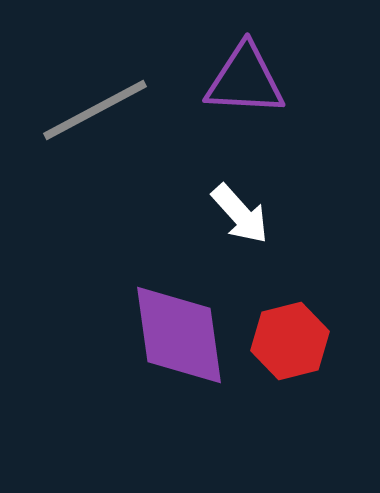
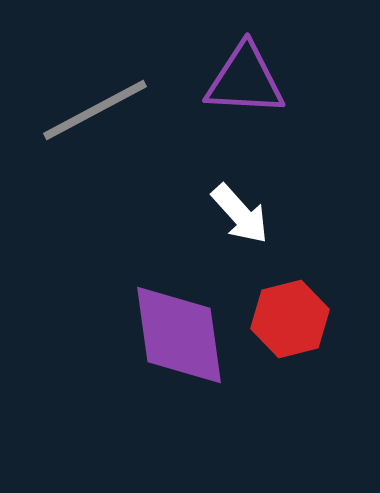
red hexagon: moved 22 px up
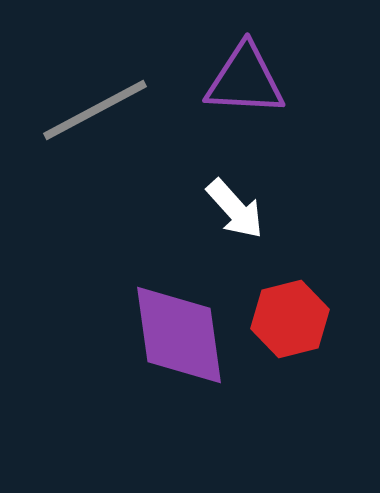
white arrow: moved 5 px left, 5 px up
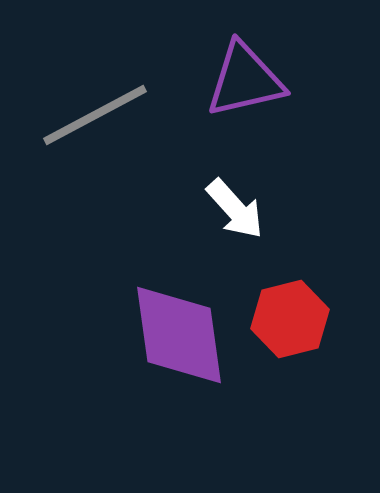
purple triangle: rotated 16 degrees counterclockwise
gray line: moved 5 px down
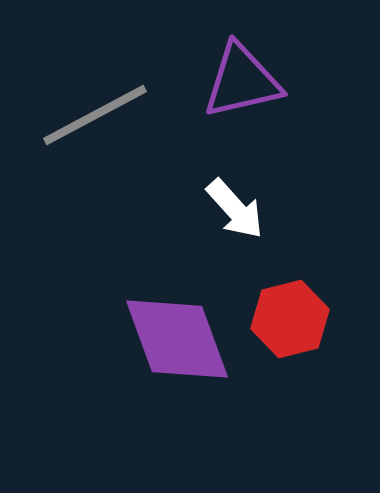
purple triangle: moved 3 px left, 1 px down
purple diamond: moved 2 px left, 4 px down; rotated 12 degrees counterclockwise
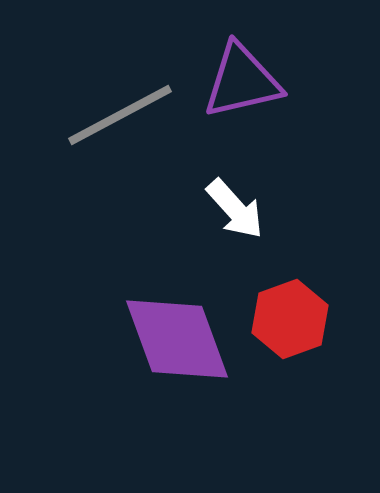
gray line: moved 25 px right
red hexagon: rotated 6 degrees counterclockwise
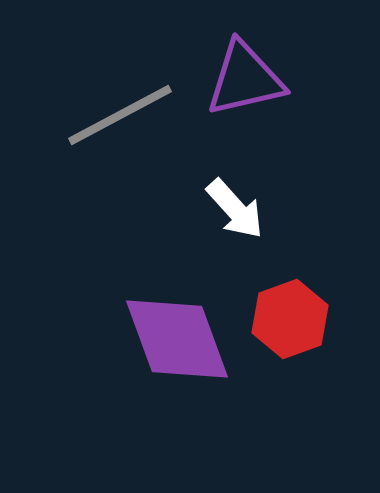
purple triangle: moved 3 px right, 2 px up
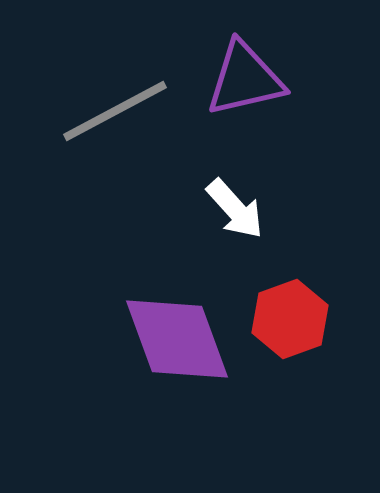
gray line: moved 5 px left, 4 px up
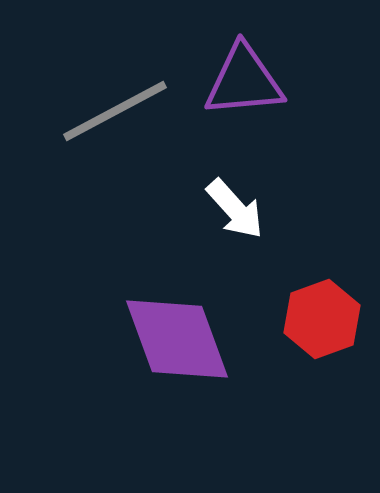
purple triangle: moved 1 px left, 2 px down; rotated 8 degrees clockwise
red hexagon: moved 32 px right
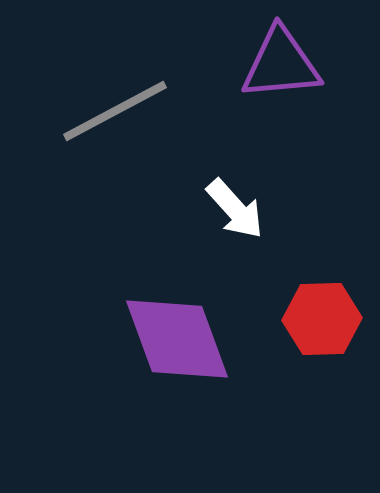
purple triangle: moved 37 px right, 17 px up
red hexagon: rotated 18 degrees clockwise
